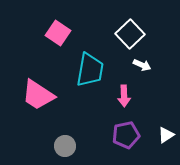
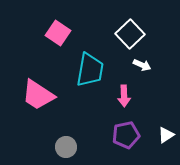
gray circle: moved 1 px right, 1 px down
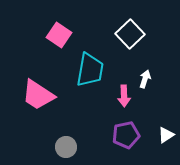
pink square: moved 1 px right, 2 px down
white arrow: moved 3 px right, 14 px down; rotated 96 degrees counterclockwise
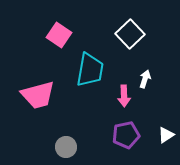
pink trapezoid: rotated 48 degrees counterclockwise
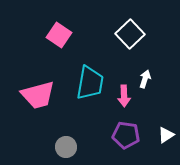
cyan trapezoid: moved 13 px down
purple pentagon: rotated 20 degrees clockwise
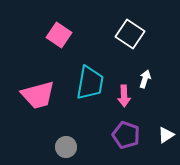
white square: rotated 12 degrees counterclockwise
purple pentagon: rotated 12 degrees clockwise
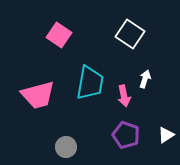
pink arrow: rotated 10 degrees counterclockwise
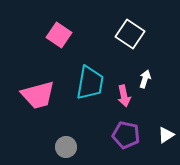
purple pentagon: rotated 8 degrees counterclockwise
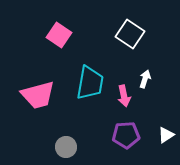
purple pentagon: rotated 16 degrees counterclockwise
